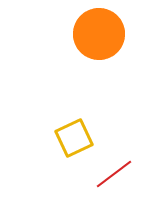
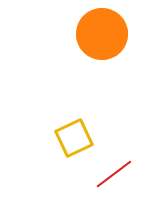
orange circle: moved 3 px right
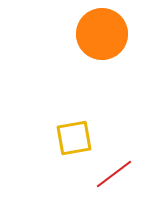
yellow square: rotated 15 degrees clockwise
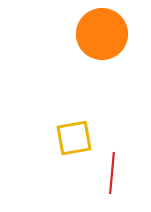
red line: moved 2 px left, 1 px up; rotated 48 degrees counterclockwise
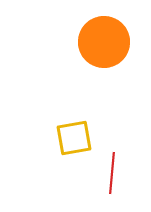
orange circle: moved 2 px right, 8 px down
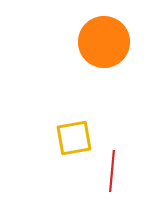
red line: moved 2 px up
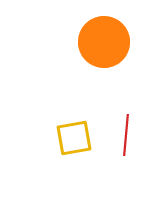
red line: moved 14 px right, 36 px up
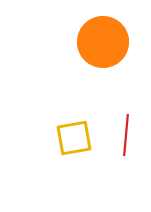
orange circle: moved 1 px left
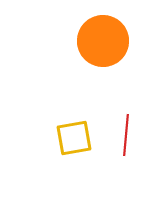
orange circle: moved 1 px up
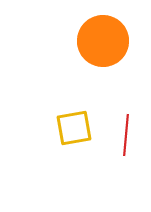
yellow square: moved 10 px up
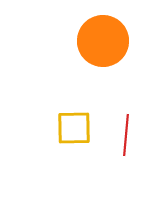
yellow square: rotated 9 degrees clockwise
